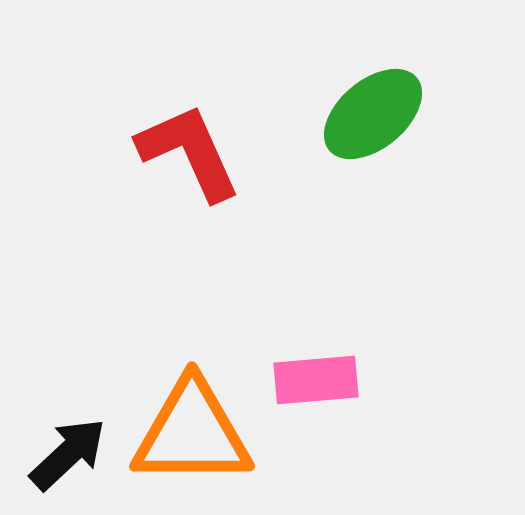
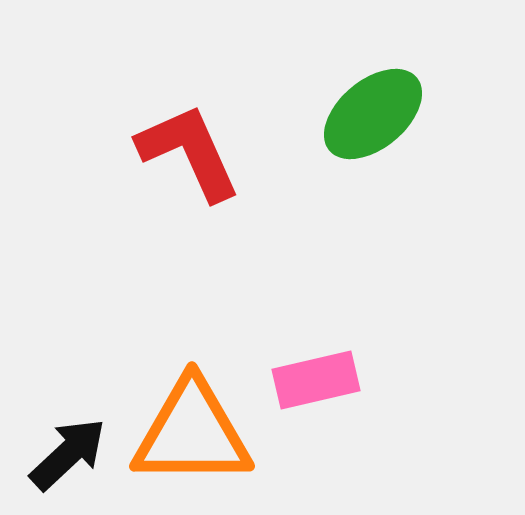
pink rectangle: rotated 8 degrees counterclockwise
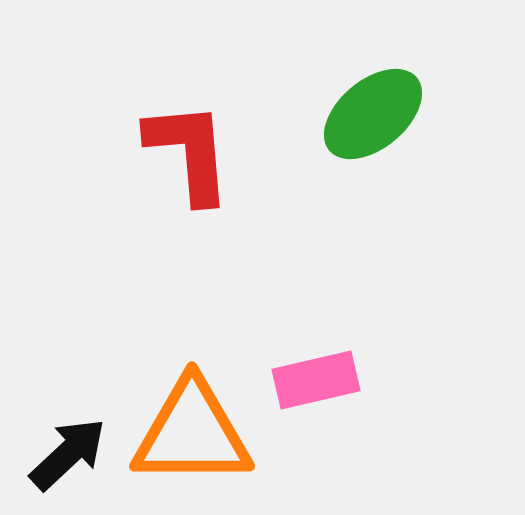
red L-shape: rotated 19 degrees clockwise
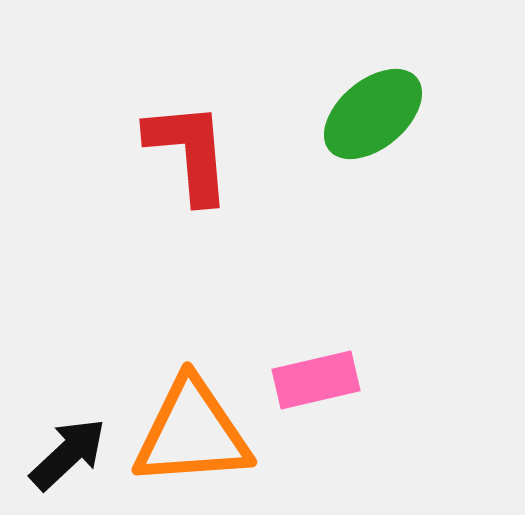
orange triangle: rotated 4 degrees counterclockwise
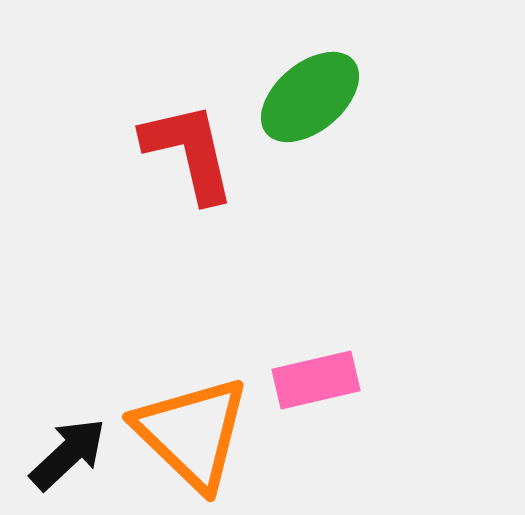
green ellipse: moved 63 px left, 17 px up
red L-shape: rotated 8 degrees counterclockwise
orange triangle: rotated 48 degrees clockwise
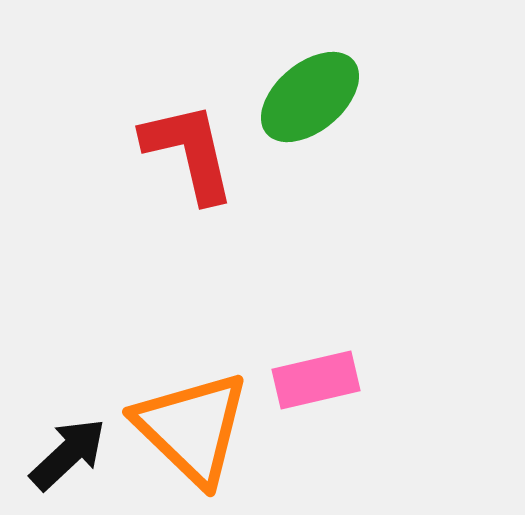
orange triangle: moved 5 px up
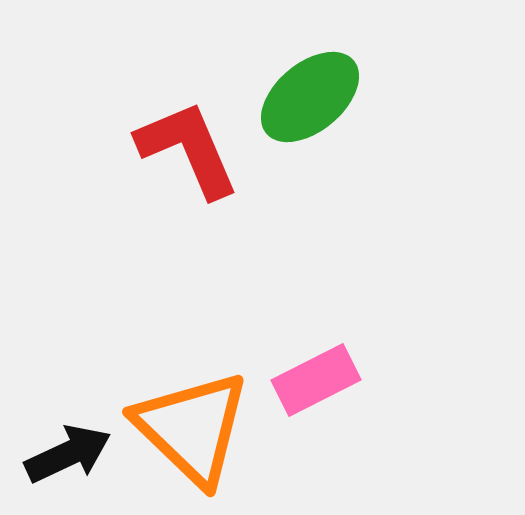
red L-shape: moved 1 px left, 3 px up; rotated 10 degrees counterclockwise
pink rectangle: rotated 14 degrees counterclockwise
black arrow: rotated 18 degrees clockwise
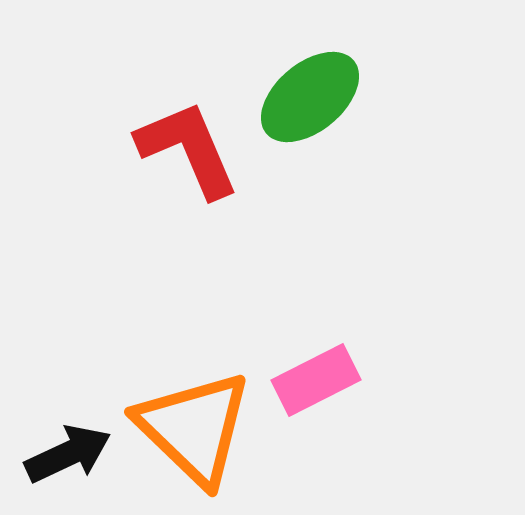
orange triangle: moved 2 px right
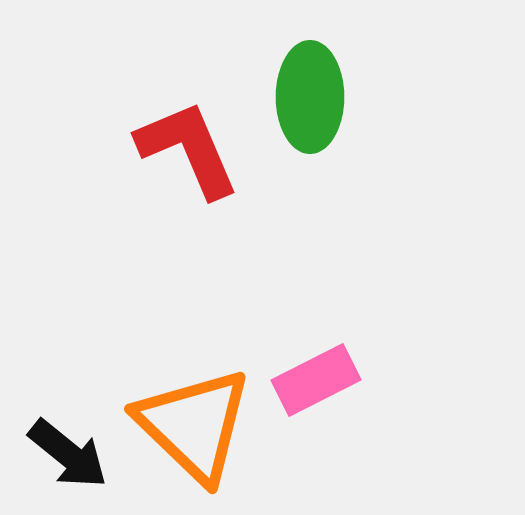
green ellipse: rotated 50 degrees counterclockwise
orange triangle: moved 3 px up
black arrow: rotated 64 degrees clockwise
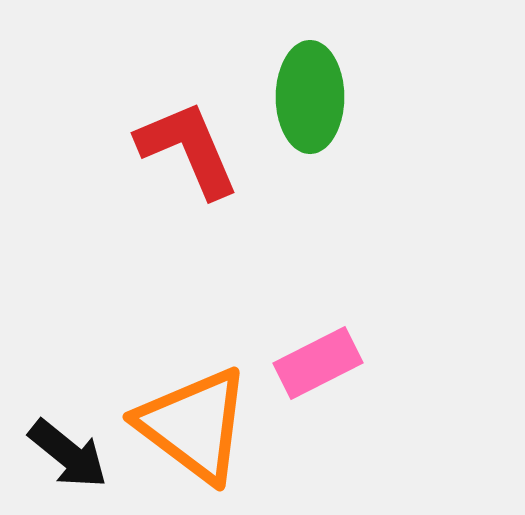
pink rectangle: moved 2 px right, 17 px up
orange triangle: rotated 7 degrees counterclockwise
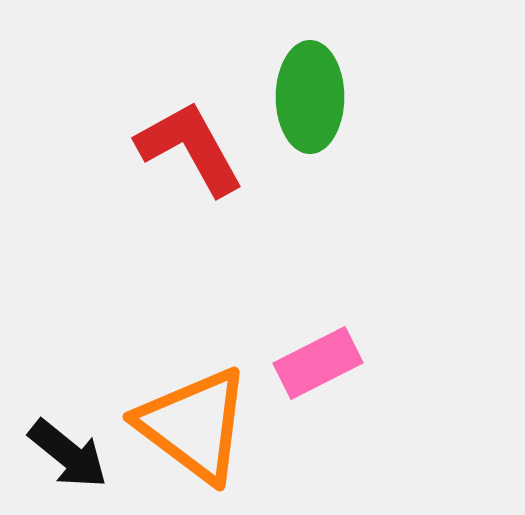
red L-shape: moved 2 px right, 1 px up; rotated 6 degrees counterclockwise
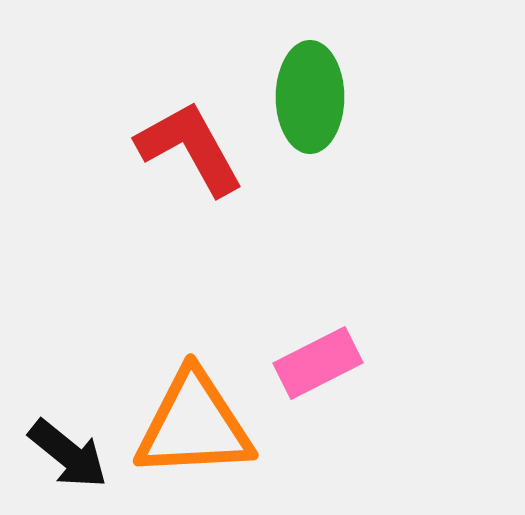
orange triangle: rotated 40 degrees counterclockwise
